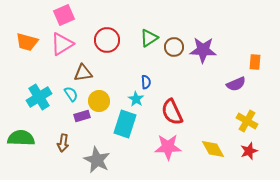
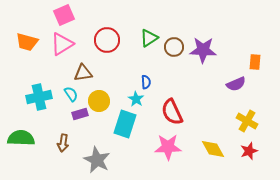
cyan cross: rotated 20 degrees clockwise
purple rectangle: moved 2 px left, 2 px up
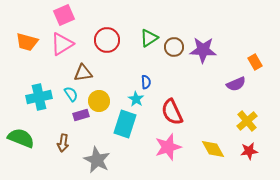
orange rectangle: rotated 35 degrees counterclockwise
purple rectangle: moved 1 px right, 1 px down
yellow cross: rotated 20 degrees clockwise
green semicircle: rotated 20 degrees clockwise
pink star: rotated 16 degrees counterclockwise
red star: rotated 12 degrees clockwise
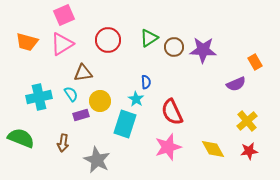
red circle: moved 1 px right
yellow circle: moved 1 px right
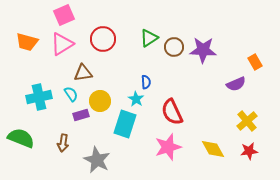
red circle: moved 5 px left, 1 px up
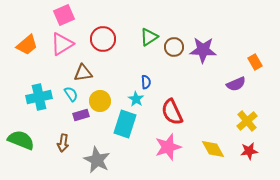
green triangle: moved 1 px up
orange trapezoid: moved 3 px down; rotated 55 degrees counterclockwise
green semicircle: moved 2 px down
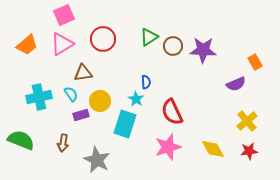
brown circle: moved 1 px left, 1 px up
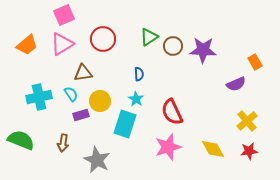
blue semicircle: moved 7 px left, 8 px up
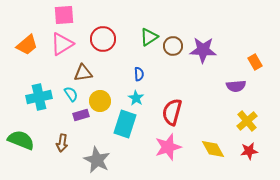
pink square: rotated 20 degrees clockwise
purple semicircle: moved 2 px down; rotated 18 degrees clockwise
cyan star: moved 1 px up
red semicircle: rotated 40 degrees clockwise
brown arrow: moved 1 px left
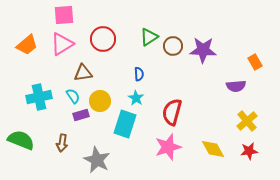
cyan semicircle: moved 2 px right, 2 px down
